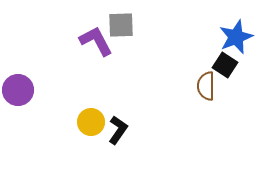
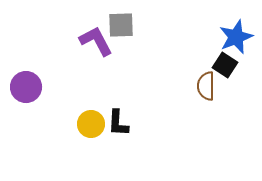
purple circle: moved 8 px right, 3 px up
yellow circle: moved 2 px down
black L-shape: moved 7 px up; rotated 148 degrees clockwise
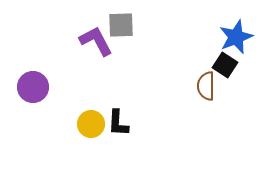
purple circle: moved 7 px right
